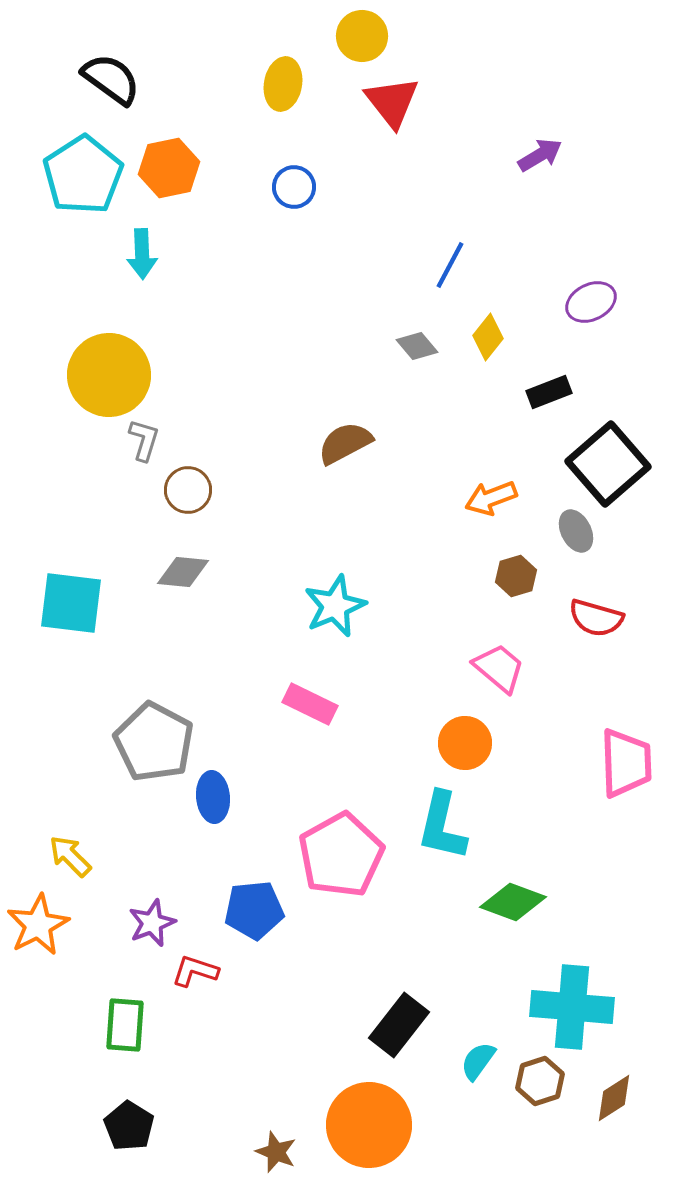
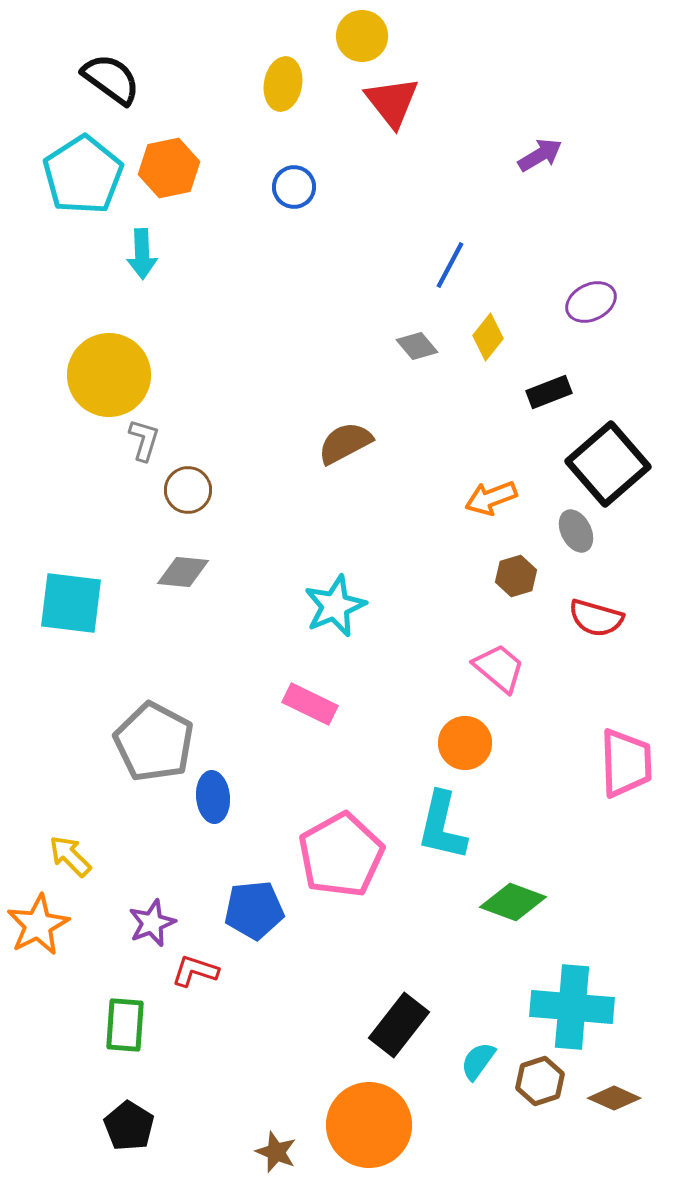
brown diamond at (614, 1098): rotated 57 degrees clockwise
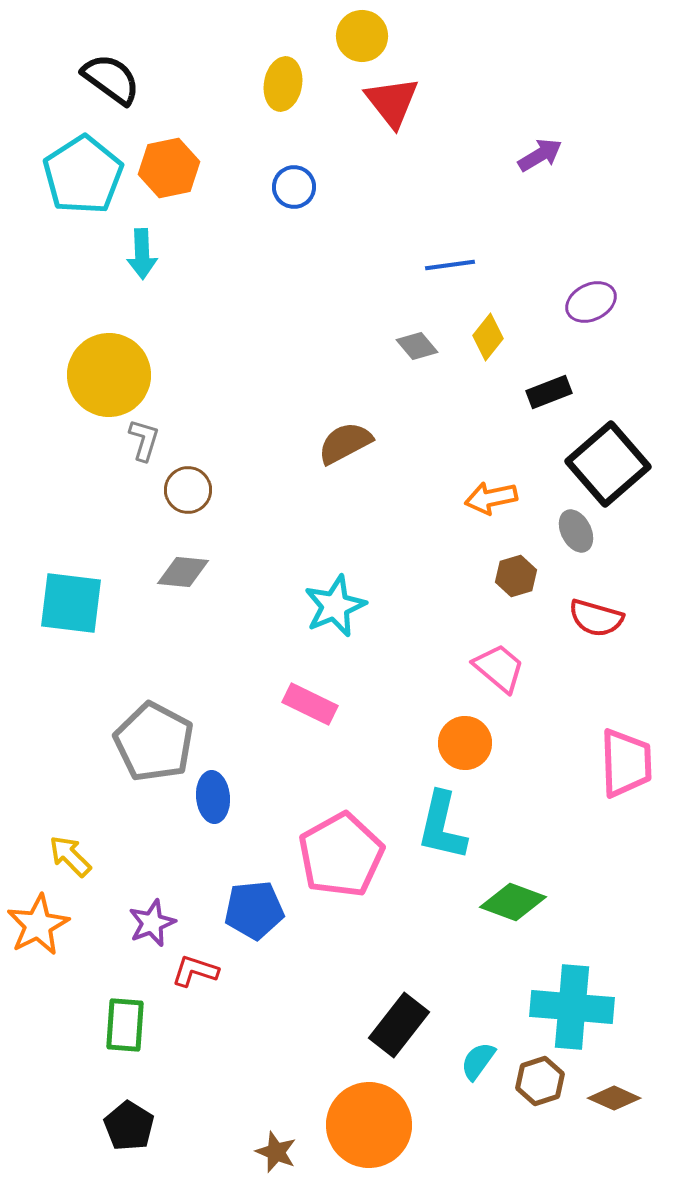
blue line at (450, 265): rotated 54 degrees clockwise
orange arrow at (491, 498): rotated 9 degrees clockwise
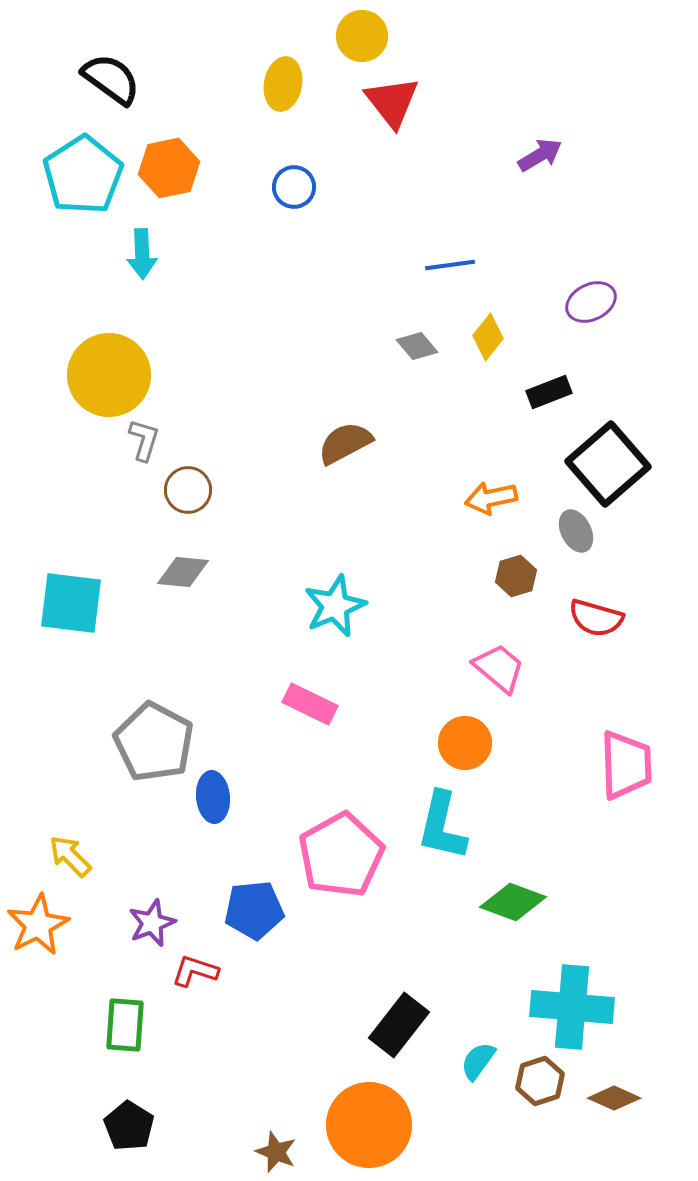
pink trapezoid at (626, 763): moved 2 px down
